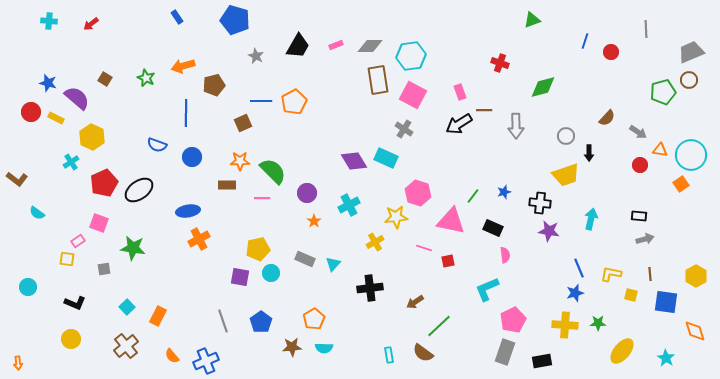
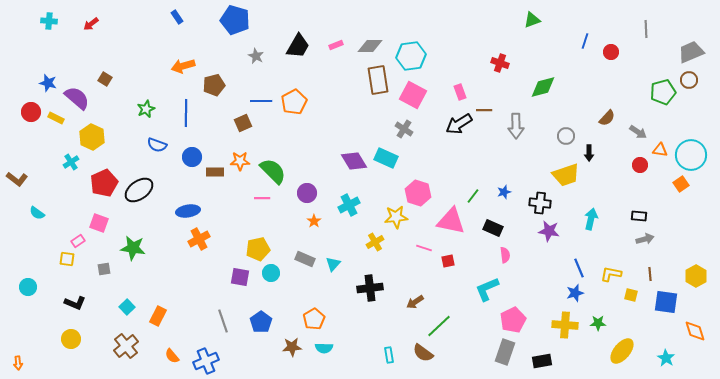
green star at (146, 78): moved 31 px down; rotated 24 degrees clockwise
brown rectangle at (227, 185): moved 12 px left, 13 px up
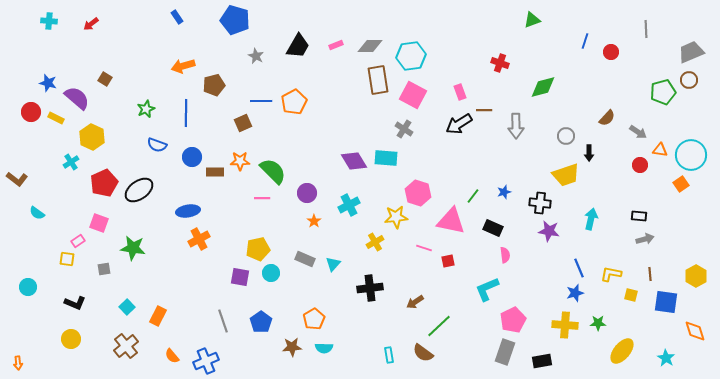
cyan rectangle at (386, 158): rotated 20 degrees counterclockwise
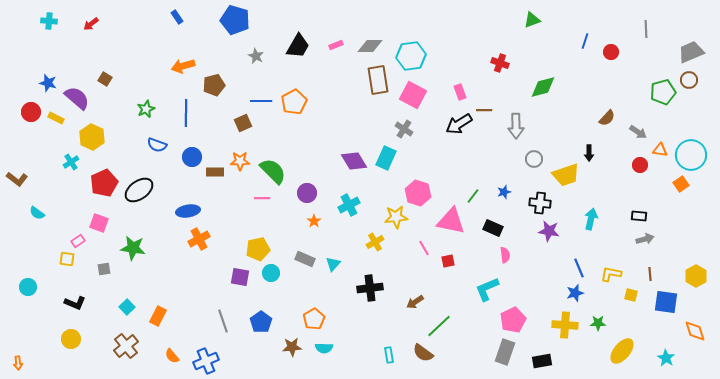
gray circle at (566, 136): moved 32 px left, 23 px down
cyan rectangle at (386, 158): rotated 70 degrees counterclockwise
pink line at (424, 248): rotated 42 degrees clockwise
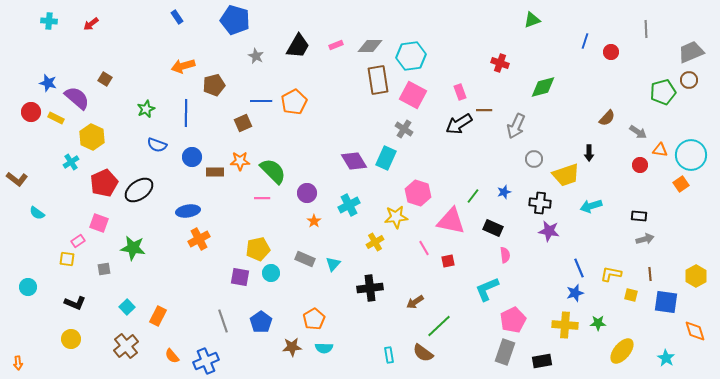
gray arrow at (516, 126): rotated 25 degrees clockwise
cyan arrow at (591, 219): moved 13 px up; rotated 120 degrees counterclockwise
